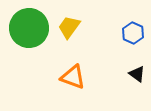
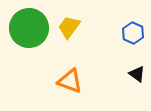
orange triangle: moved 3 px left, 4 px down
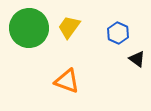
blue hexagon: moved 15 px left
black triangle: moved 15 px up
orange triangle: moved 3 px left
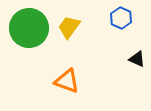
blue hexagon: moved 3 px right, 15 px up
black triangle: rotated 12 degrees counterclockwise
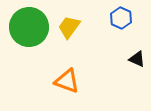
green circle: moved 1 px up
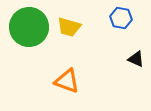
blue hexagon: rotated 15 degrees counterclockwise
yellow trapezoid: rotated 110 degrees counterclockwise
black triangle: moved 1 px left
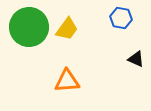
yellow trapezoid: moved 2 px left, 2 px down; rotated 70 degrees counterclockwise
orange triangle: rotated 24 degrees counterclockwise
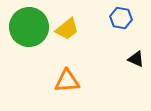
yellow trapezoid: rotated 15 degrees clockwise
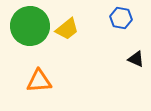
green circle: moved 1 px right, 1 px up
orange triangle: moved 28 px left
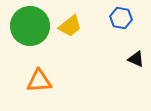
yellow trapezoid: moved 3 px right, 3 px up
